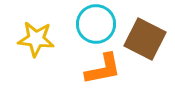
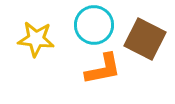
cyan circle: moved 2 px left, 1 px down
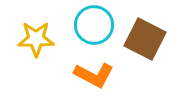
yellow star: rotated 6 degrees counterclockwise
orange L-shape: moved 9 px left, 6 px down; rotated 39 degrees clockwise
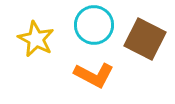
yellow star: rotated 27 degrees clockwise
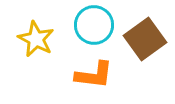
brown square: rotated 27 degrees clockwise
orange L-shape: rotated 21 degrees counterclockwise
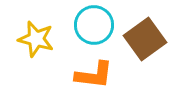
yellow star: rotated 12 degrees counterclockwise
